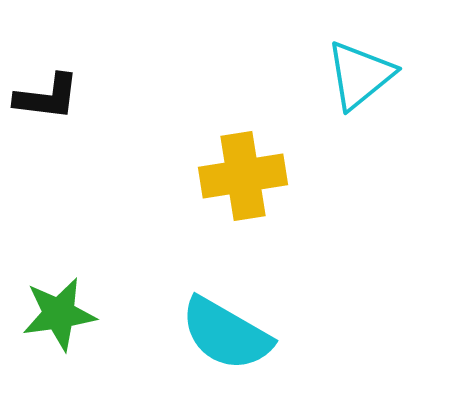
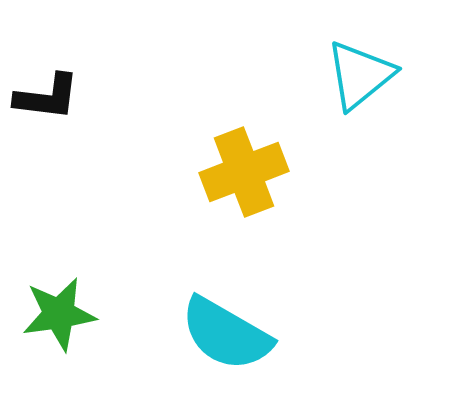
yellow cross: moved 1 px right, 4 px up; rotated 12 degrees counterclockwise
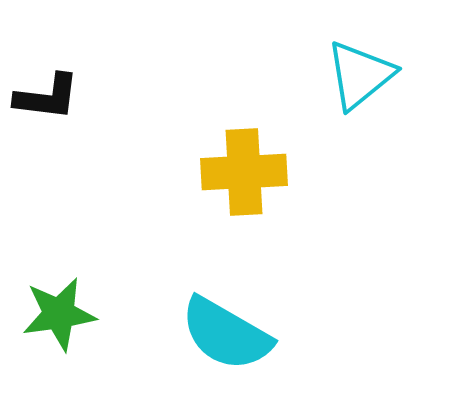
yellow cross: rotated 18 degrees clockwise
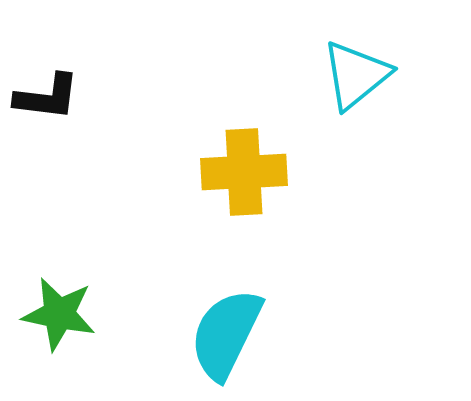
cyan triangle: moved 4 px left
green star: rotated 20 degrees clockwise
cyan semicircle: rotated 86 degrees clockwise
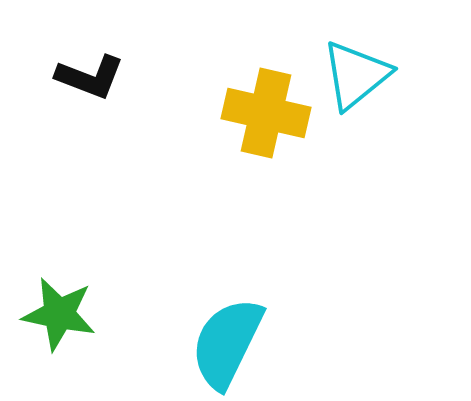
black L-shape: moved 43 px right, 20 px up; rotated 14 degrees clockwise
yellow cross: moved 22 px right, 59 px up; rotated 16 degrees clockwise
cyan semicircle: moved 1 px right, 9 px down
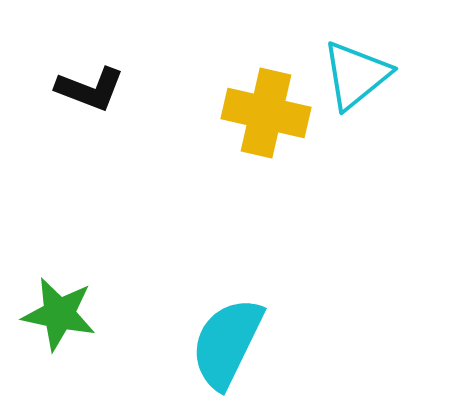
black L-shape: moved 12 px down
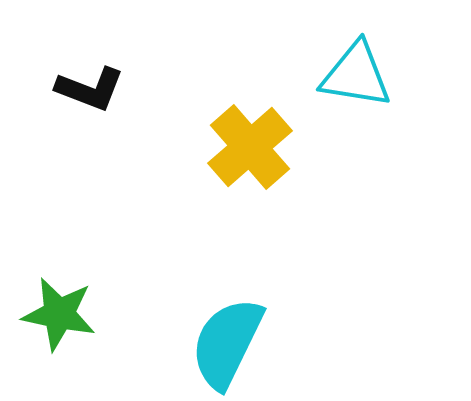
cyan triangle: rotated 48 degrees clockwise
yellow cross: moved 16 px left, 34 px down; rotated 36 degrees clockwise
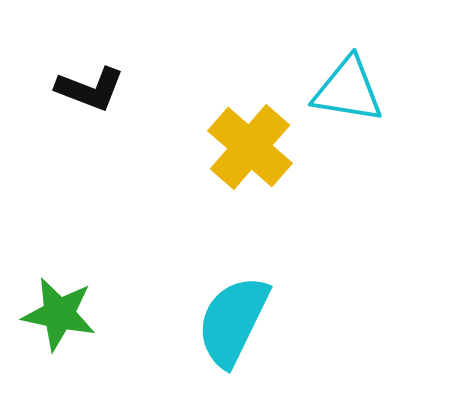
cyan triangle: moved 8 px left, 15 px down
yellow cross: rotated 8 degrees counterclockwise
cyan semicircle: moved 6 px right, 22 px up
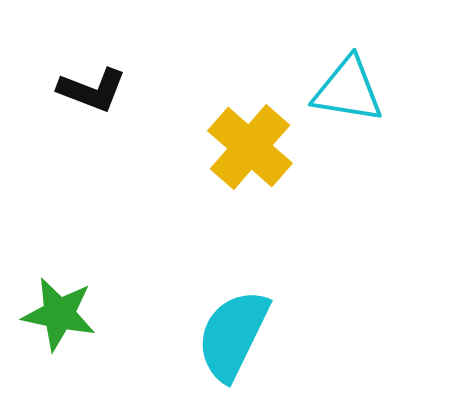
black L-shape: moved 2 px right, 1 px down
cyan semicircle: moved 14 px down
